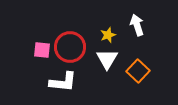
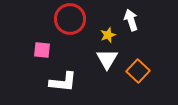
white arrow: moved 6 px left, 5 px up
red circle: moved 28 px up
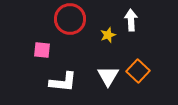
white arrow: rotated 15 degrees clockwise
white triangle: moved 1 px right, 17 px down
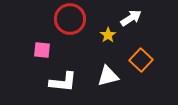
white arrow: moved 2 px up; rotated 60 degrees clockwise
yellow star: rotated 14 degrees counterclockwise
orange square: moved 3 px right, 11 px up
white triangle: rotated 45 degrees clockwise
